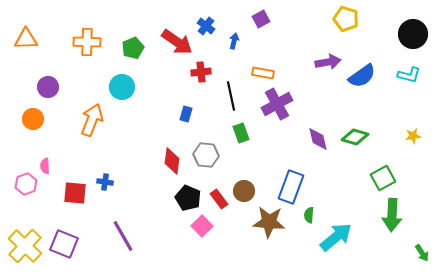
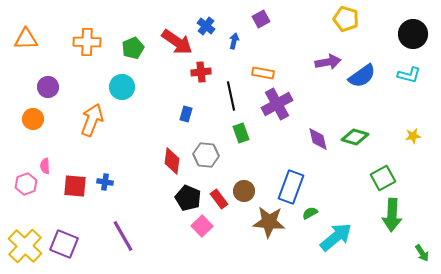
red square at (75, 193): moved 7 px up
green semicircle at (309, 215): moved 1 px right, 2 px up; rotated 56 degrees clockwise
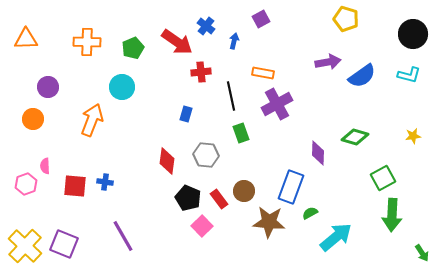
purple diamond at (318, 139): moved 14 px down; rotated 15 degrees clockwise
red diamond at (172, 161): moved 5 px left
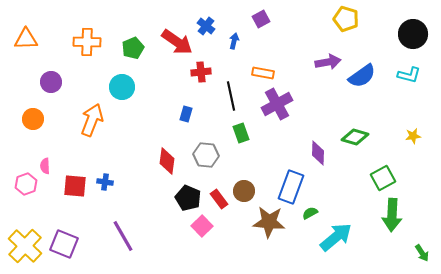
purple circle at (48, 87): moved 3 px right, 5 px up
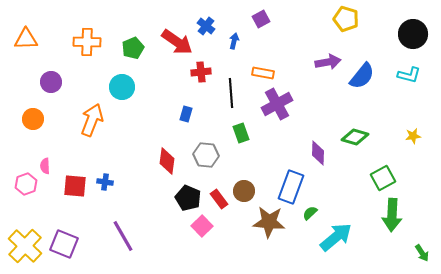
blue semicircle at (362, 76): rotated 16 degrees counterclockwise
black line at (231, 96): moved 3 px up; rotated 8 degrees clockwise
green semicircle at (310, 213): rotated 14 degrees counterclockwise
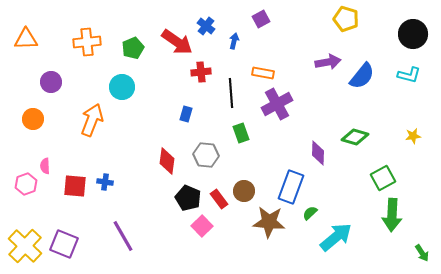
orange cross at (87, 42): rotated 8 degrees counterclockwise
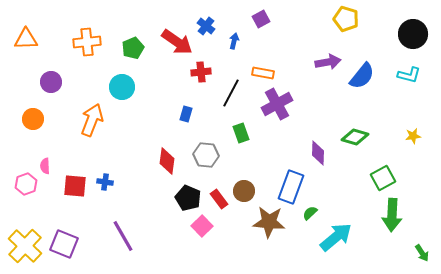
black line at (231, 93): rotated 32 degrees clockwise
